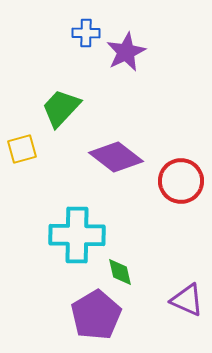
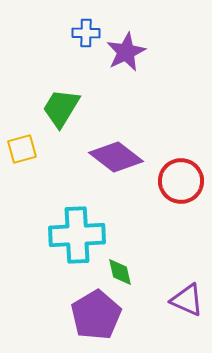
green trapezoid: rotated 12 degrees counterclockwise
cyan cross: rotated 4 degrees counterclockwise
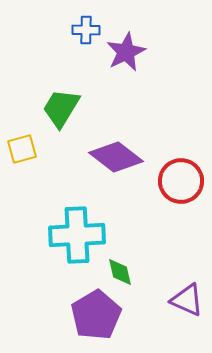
blue cross: moved 3 px up
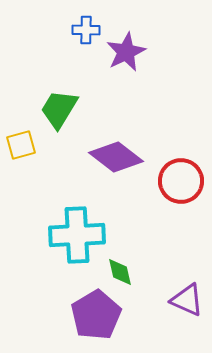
green trapezoid: moved 2 px left, 1 px down
yellow square: moved 1 px left, 4 px up
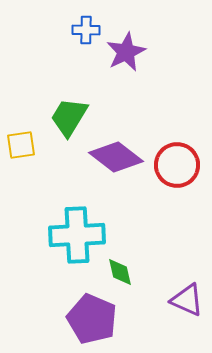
green trapezoid: moved 10 px right, 8 px down
yellow square: rotated 8 degrees clockwise
red circle: moved 4 px left, 16 px up
purple pentagon: moved 4 px left, 4 px down; rotated 18 degrees counterclockwise
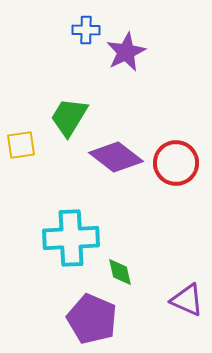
red circle: moved 1 px left, 2 px up
cyan cross: moved 6 px left, 3 px down
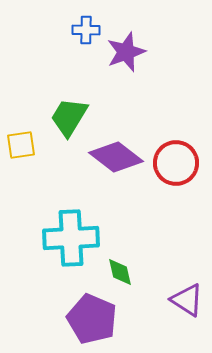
purple star: rotated 6 degrees clockwise
purple triangle: rotated 9 degrees clockwise
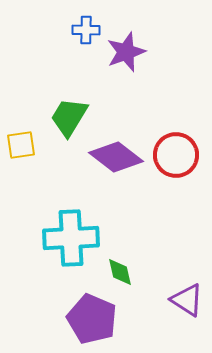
red circle: moved 8 px up
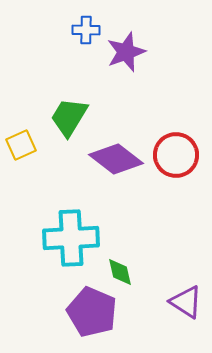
yellow square: rotated 16 degrees counterclockwise
purple diamond: moved 2 px down
purple triangle: moved 1 px left, 2 px down
purple pentagon: moved 7 px up
